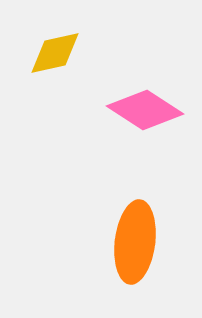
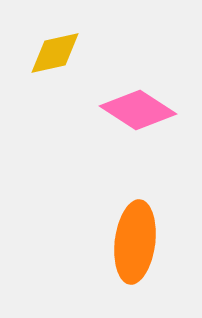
pink diamond: moved 7 px left
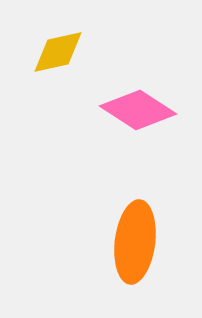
yellow diamond: moved 3 px right, 1 px up
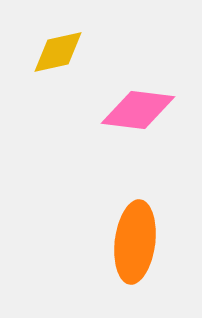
pink diamond: rotated 26 degrees counterclockwise
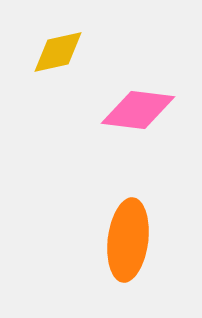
orange ellipse: moved 7 px left, 2 px up
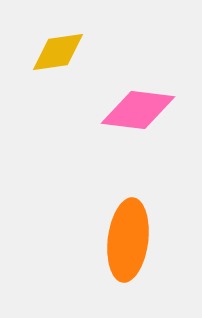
yellow diamond: rotated 4 degrees clockwise
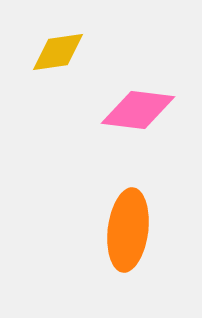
orange ellipse: moved 10 px up
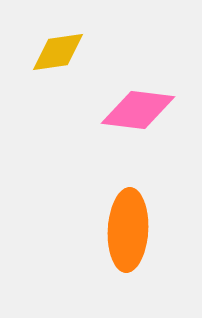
orange ellipse: rotated 4 degrees counterclockwise
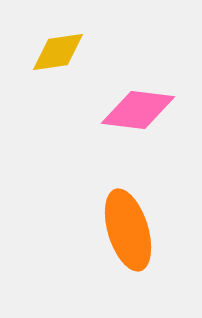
orange ellipse: rotated 20 degrees counterclockwise
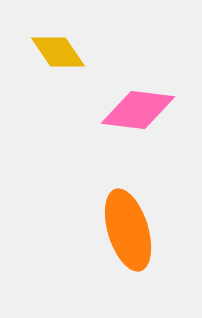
yellow diamond: rotated 64 degrees clockwise
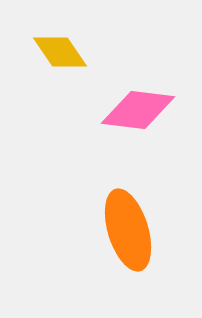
yellow diamond: moved 2 px right
